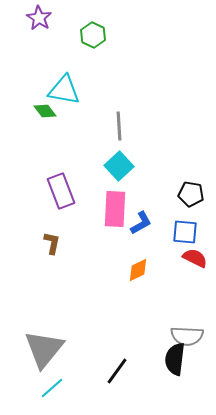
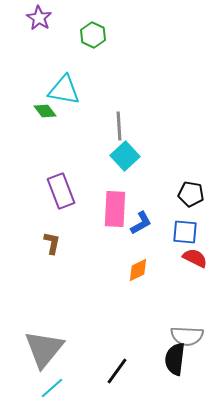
cyan square: moved 6 px right, 10 px up
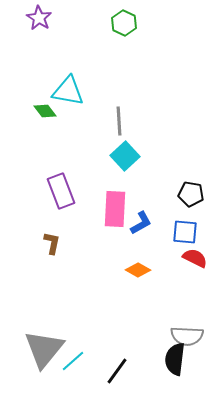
green hexagon: moved 31 px right, 12 px up
cyan triangle: moved 4 px right, 1 px down
gray line: moved 5 px up
orange diamond: rotated 55 degrees clockwise
cyan line: moved 21 px right, 27 px up
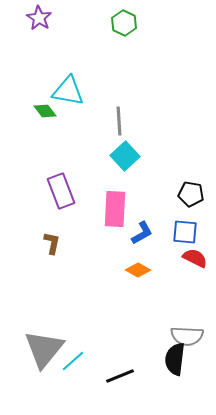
blue L-shape: moved 1 px right, 10 px down
black line: moved 3 px right, 5 px down; rotated 32 degrees clockwise
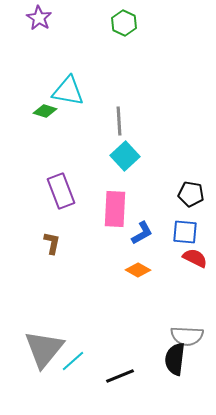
green diamond: rotated 35 degrees counterclockwise
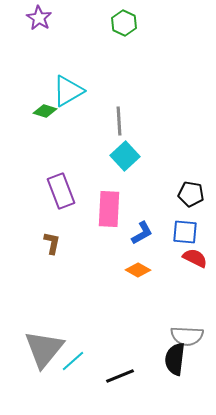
cyan triangle: rotated 40 degrees counterclockwise
pink rectangle: moved 6 px left
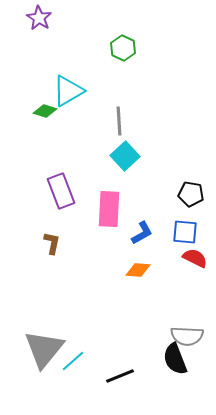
green hexagon: moved 1 px left, 25 px down
orange diamond: rotated 25 degrees counterclockwise
black semicircle: rotated 28 degrees counterclockwise
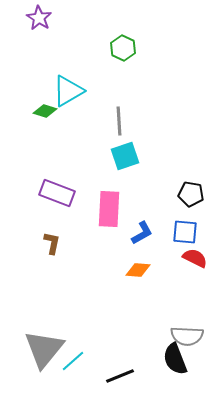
cyan square: rotated 24 degrees clockwise
purple rectangle: moved 4 px left, 2 px down; rotated 48 degrees counterclockwise
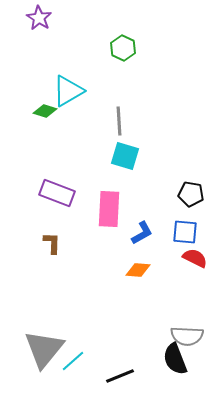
cyan square: rotated 36 degrees clockwise
brown L-shape: rotated 10 degrees counterclockwise
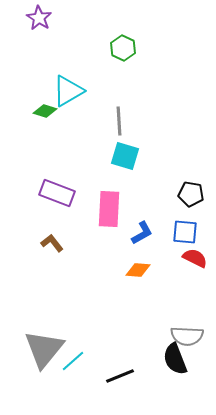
brown L-shape: rotated 40 degrees counterclockwise
